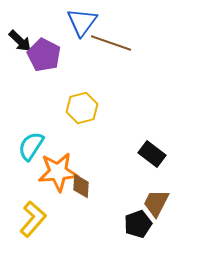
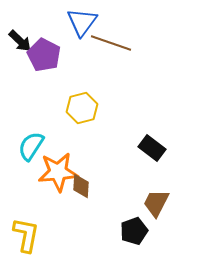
black rectangle: moved 6 px up
yellow L-shape: moved 7 px left, 16 px down; rotated 30 degrees counterclockwise
black pentagon: moved 4 px left, 7 px down
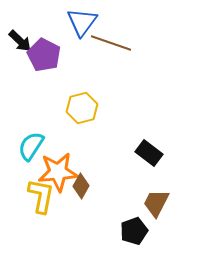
black rectangle: moved 3 px left, 5 px down
brown diamond: rotated 25 degrees clockwise
yellow L-shape: moved 15 px right, 39 px up
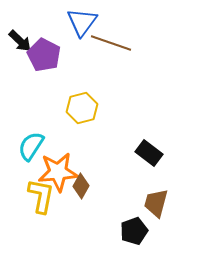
brown trapezoid: rotated 12 degrees counterclockwise
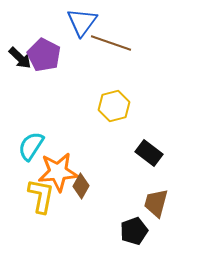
black arrow: moved 17 px down
yellow hexagon: moved 32 px right, 2 px up
